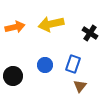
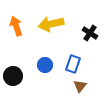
orange arrow: moved 1 px right, 1 px up; rotated 96 degrees counterclockwise
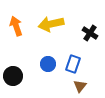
blue circle: moved 3 px right, 1 px up
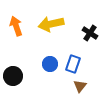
blue circle: moved 2 px right
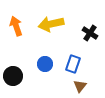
blue circle: moved 5 px left
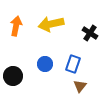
orange arrow: rotated 30 degrees clockwise
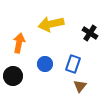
orange arrow: moved 3 px right, 17 px down
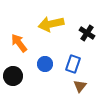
black cross: moved 3 px left
orange arrow: rotated 48 degrees counterclockwise
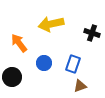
black cross: moved 5 px right; rotated 14 degrees counterclockwise
blue circle: moved 1 px left, 1 px up
black circle: moved 1 px left, 1 px down
brown triangle: rotated 32 degrees clockwise
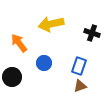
blue rectangle: moved 6 px right, 2 px down
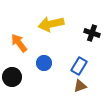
blue rectangle: rotated 12 degrees clockwise
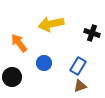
blue rectangle: moved 1 px left
